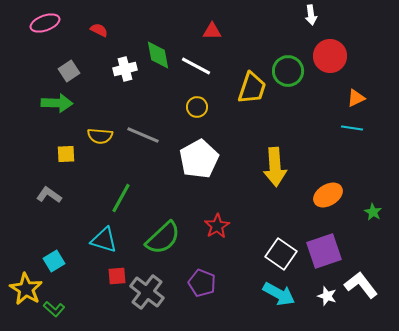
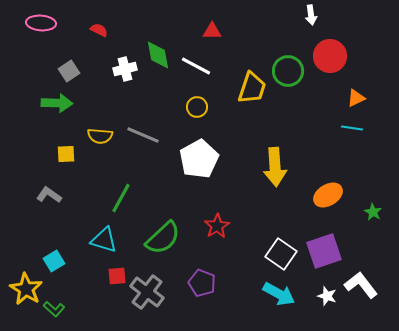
pink ellipse: moved 4 px left; rotated 24 degrees clockwise
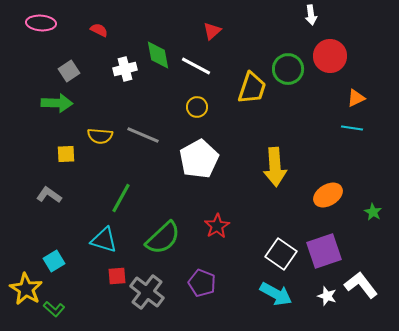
red triangle: rotated 42 degrees counterclockwise
green circle: moved 2 px up
cyan arrow: moved 3 px left
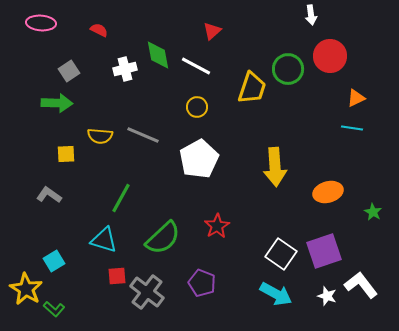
orange ellipse: moved 3 px up; rotated 16 degrees clockwise
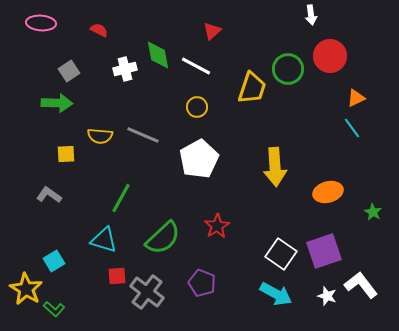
cyan line: rotated 45 degrees clockwise
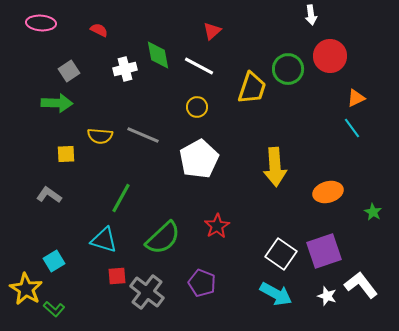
white line: moved 3 px right
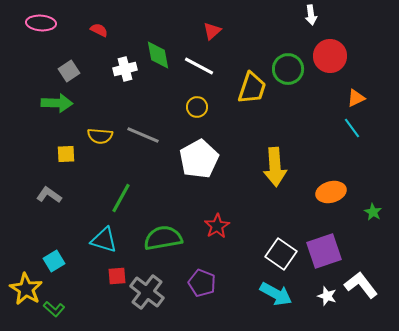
orange ellipse: moved 3 px right
green semicircle: rotated 147 degrees counterclockwise
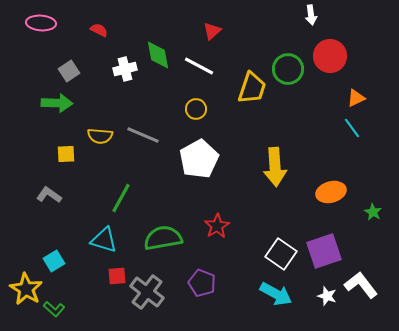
yellow circle: moved 1 px left, 2 px down
